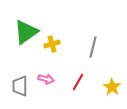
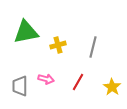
green triangle: rotated 24 degrees clockwise
yellow cross: moved 6 px right, 1 px down
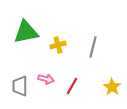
red line: moved 6 px left, 4 px down
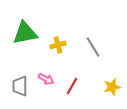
green triangle: moved 1 px left, 1 px down
gray line: rotated 45 degrees counterclockwise
pink arrow: rotated 14 degrees clockwise
yellow star: rotated 24 degrees clockwise
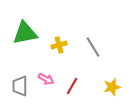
yellow cross: moved 1 px right
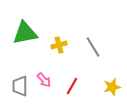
pink arrow: moved 2 px left, 1 px down; rotated 21 degrees clockwise
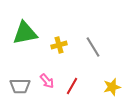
pink arrow: moved 3 px right, 1 px down
gray trapezoid: rotated 90 degrees counterclockwise
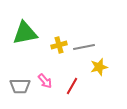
gray line: moved 9 px left; rotated 70 degrees counterclockwise
pink arrow: moved 2 px left
yellow star: moved 13 px left, 20 px up
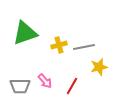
green triangle: rotated 8 degrees counterclockwise
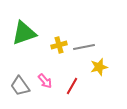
green triangle: moved 1 px left
gray trapezoid: rotated 55 degrees clockwise
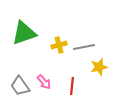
pink arrow: moved 1 px left, 1 px down
red line: rotated 24 degrees counterclockwise
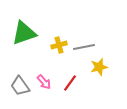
red line: moved 2 px left, 3 px up; rotated 30 degrees clockwise
